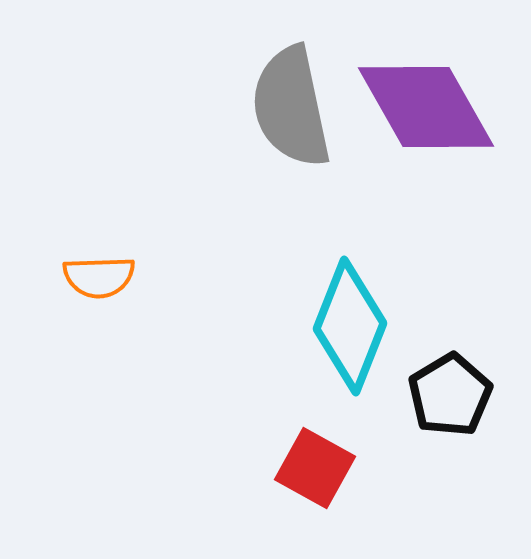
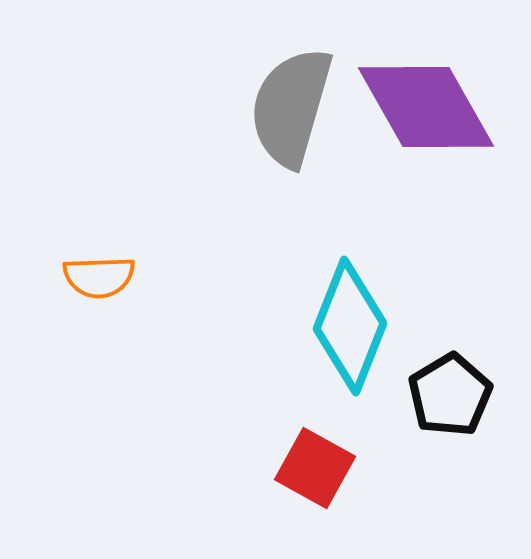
gray semicircle: rotated 28 degrees clockwise
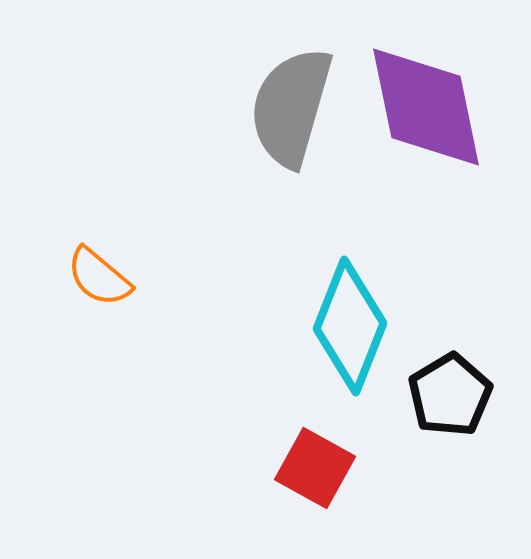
purple diamond: rotated 18 degrees clockwise
orange semicircle: rotated 42 degrees clockwise
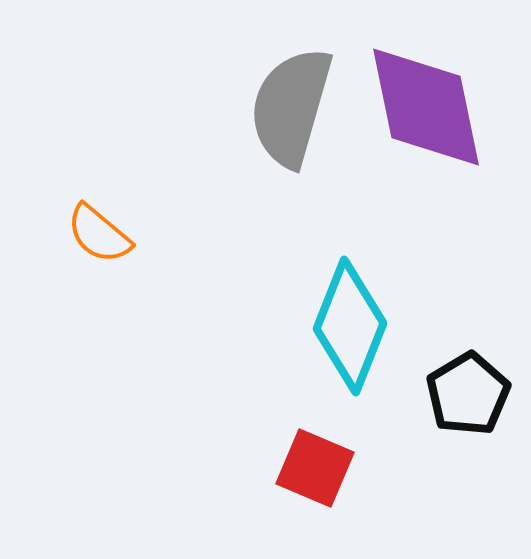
orange semicircle: moved 43 px up
black pentagon: moved 18 px right, 1 px up
red square: rotated 6 degrees counterclockwise
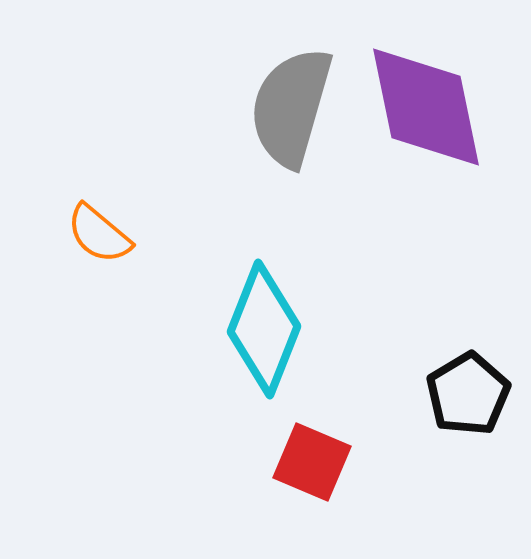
cyan diamond: moved 86 px left, 3 px down
red square: moved 3 px left, 6 px up
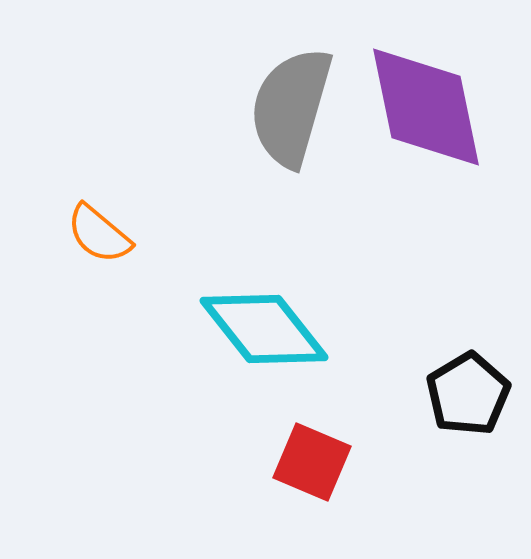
cyan diamond: rotated 60 degrees counterclockwise
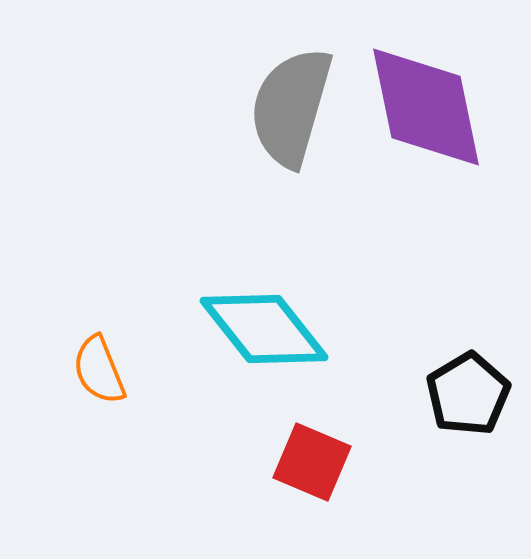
orange semicircle: moved 136 px down; rotated 28 degrees clockwise
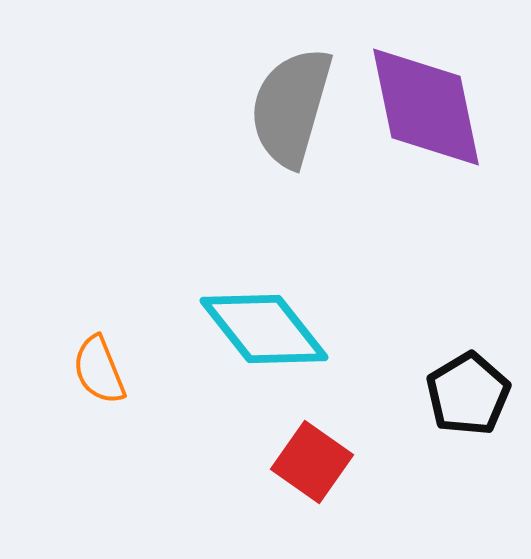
red square: rotated 12 degrees clockwise
